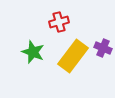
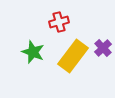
purple cross: rotated 24 degrees clockwise
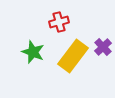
purple cross: moved 1 px up
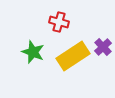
red cross: rotated 30 degrees clockwise
yellow rectangle: rotated 20 degrees clockwise
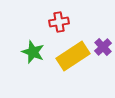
red cross: rotated 24 degrees counterclockwise
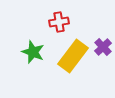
yellow rectangle: rotated 20 degrees counterclockwise
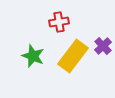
purple cross: moved 1 px up
green star: moved 4 px down
